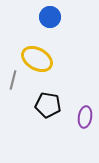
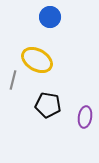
yellow ellipse: moved 1 px down
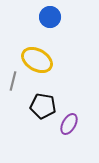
gray line: moved 1 px down
black pentagon: moved 5 px left, 1 px down
purple ellipse: moved 16 px left, 7 px down; rotated 20 degrees clockwise
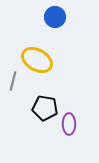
blue circle: moved 5 px right
black pentagon: moved 2 px right, 2 px down
purple ellipse: rotated 30 degrees counterclockwise
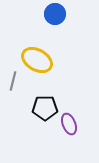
blue circle: moved 3 px up
black pentagon: rotated 10 degrees counterclockwise
purple ellipse: rotated 20 degrees counterclockwise
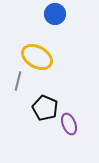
yellow ellipse: moved 3 px up
gray line: moved 5 px right
black pentagon: rotated 25 degrees clockwise
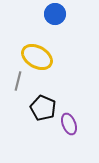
black pentagon: moved 2 px left
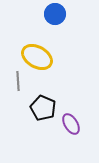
gray line: rotated 18 degrees counterclockwise
purple ellipse: moved 2 px right; rotated 10 degrees counterclockwise
